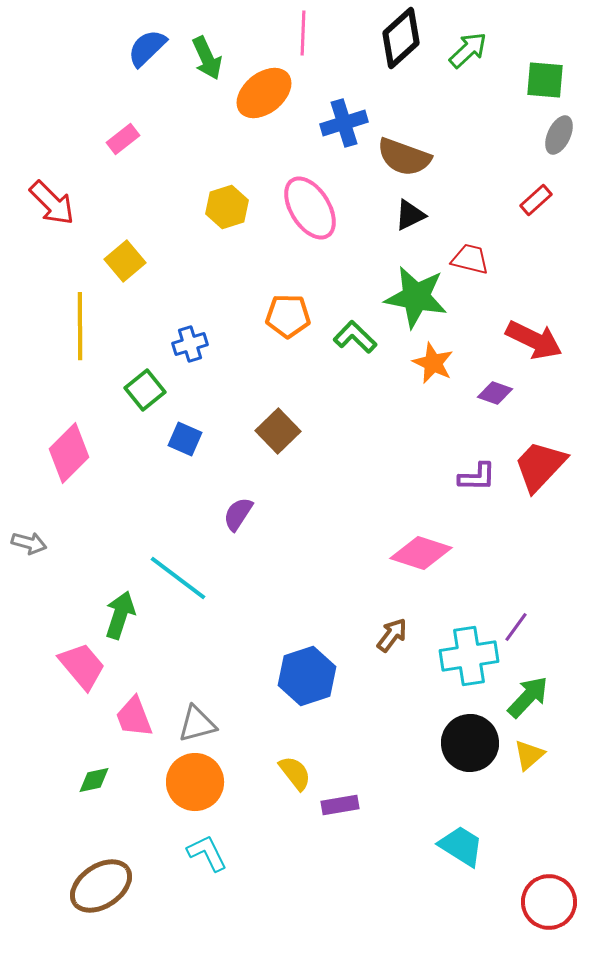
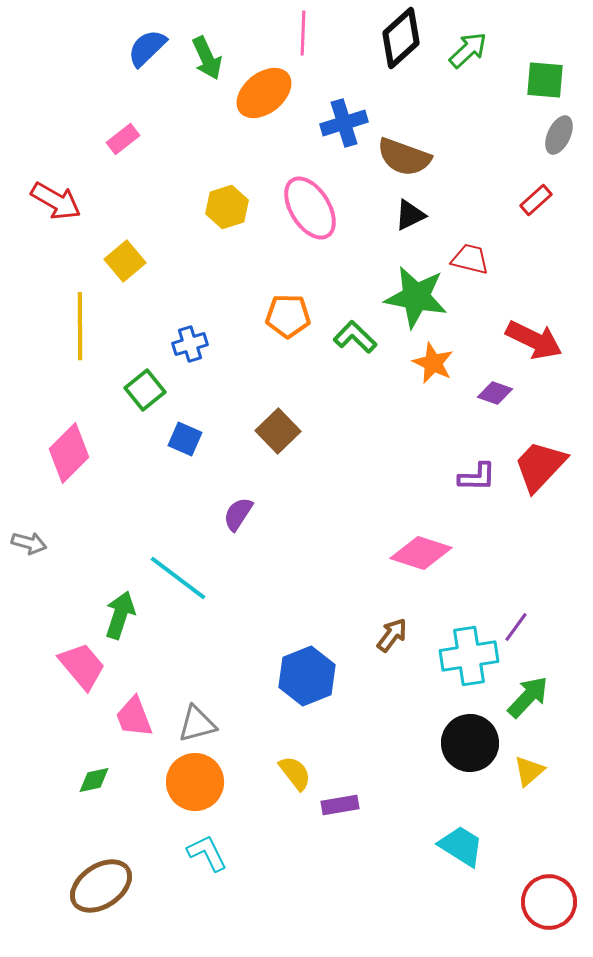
red arrow at (52, 203): moved 4 px right, 2 px up; rotated 15 degrees counterclockwise
blue hexagon at (307, 676): rotated 4 degrees counterclockwise
yellow triangle at (529, 755): moved 16 px down
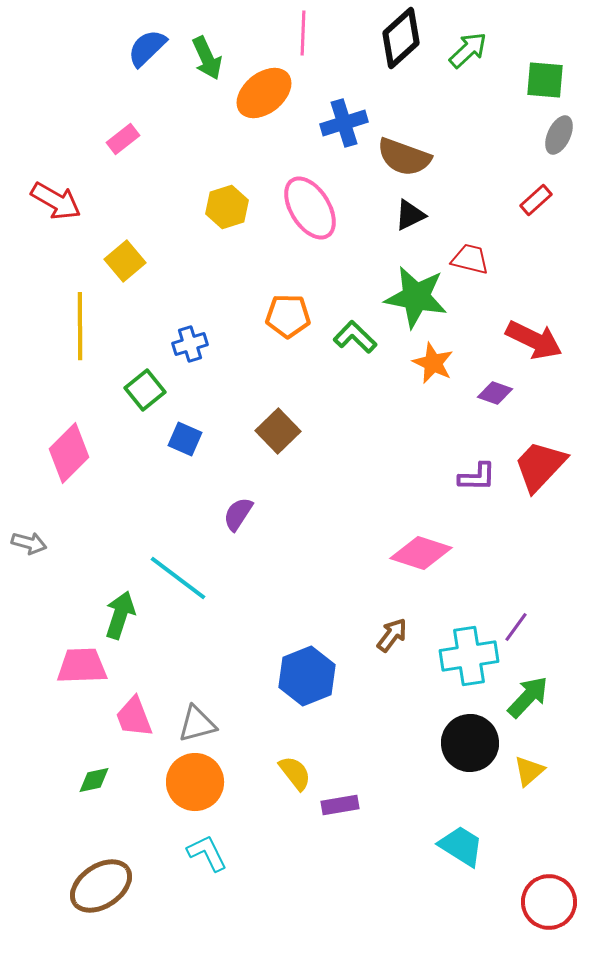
pink trapezoid at (82, 666): rotated 52 degrees counterclockwise
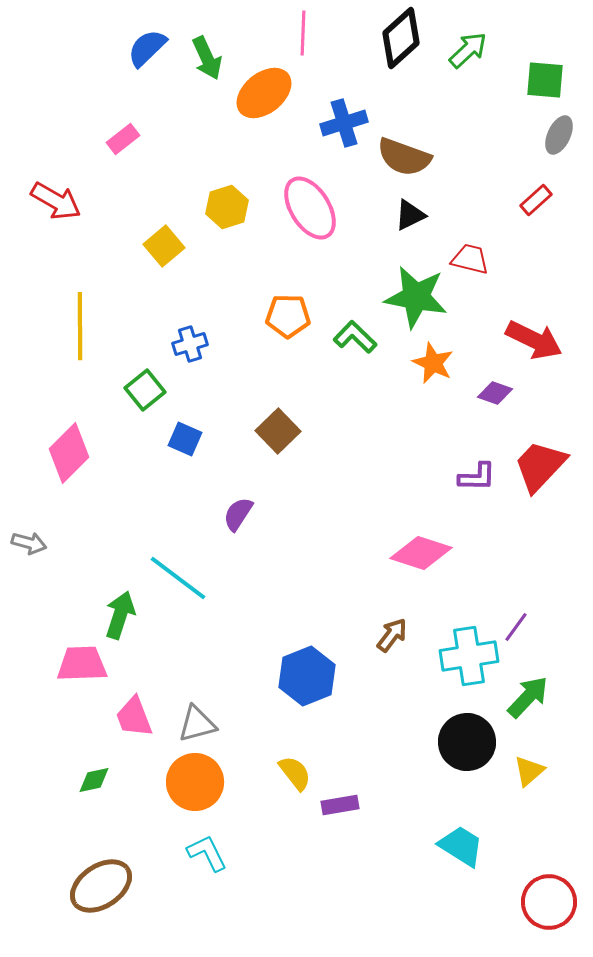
yellow square at (125, 261): moved 39 px right, 15 px up
pink trapezoid at (82, 666): moved 2 px up
black circle at (470, 743): moved 3 px left, 1 px up
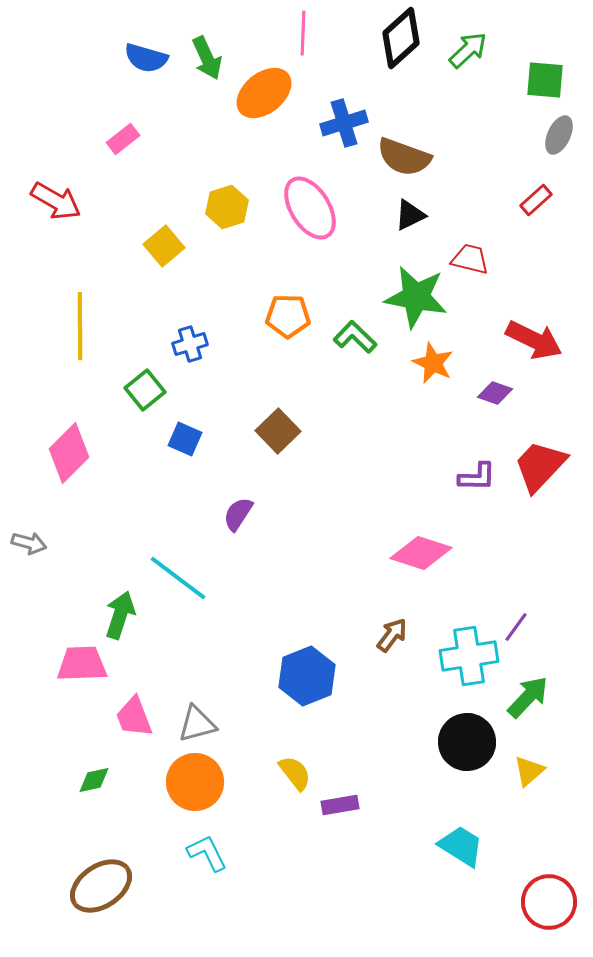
blue semicircle at (147, 48): moved 1 px left, 10 px down; rotated 120 degrees counterclockwise
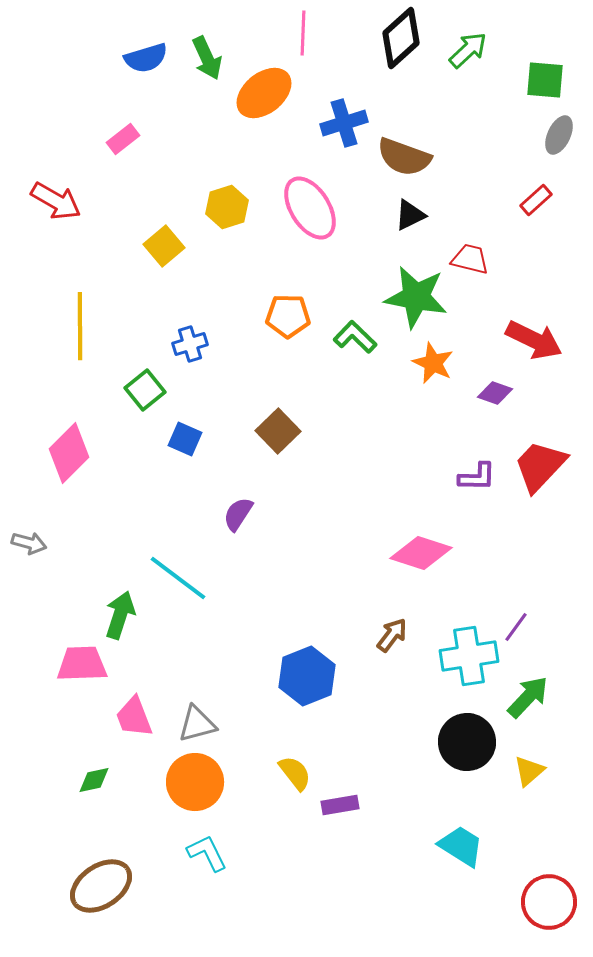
blue semicircle at (146, 58): rotated 33 degrees counterclockwise
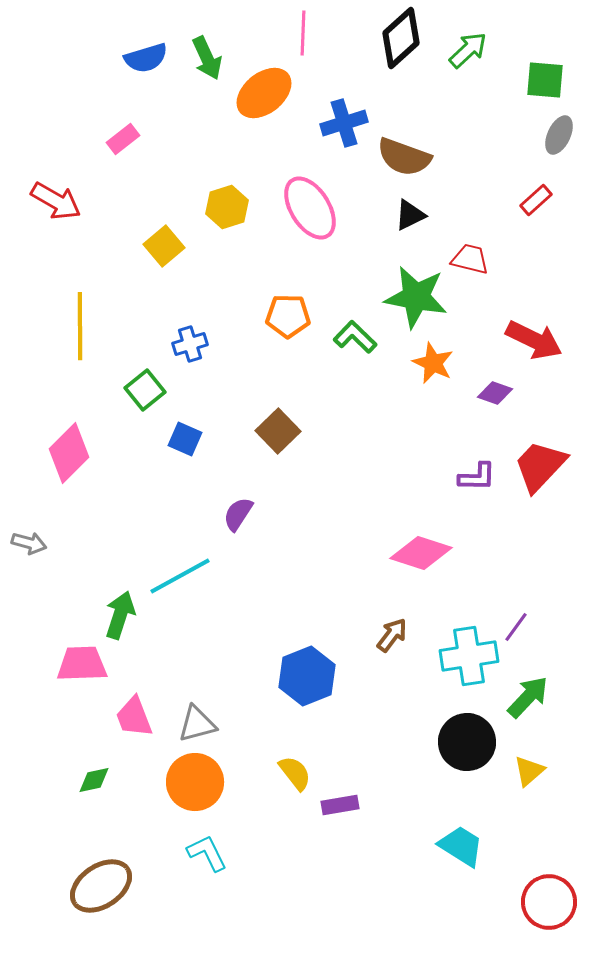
cyan line at (178, 578): moved 2 px right, 2 px up; rotated 66 degrees counterclockwise
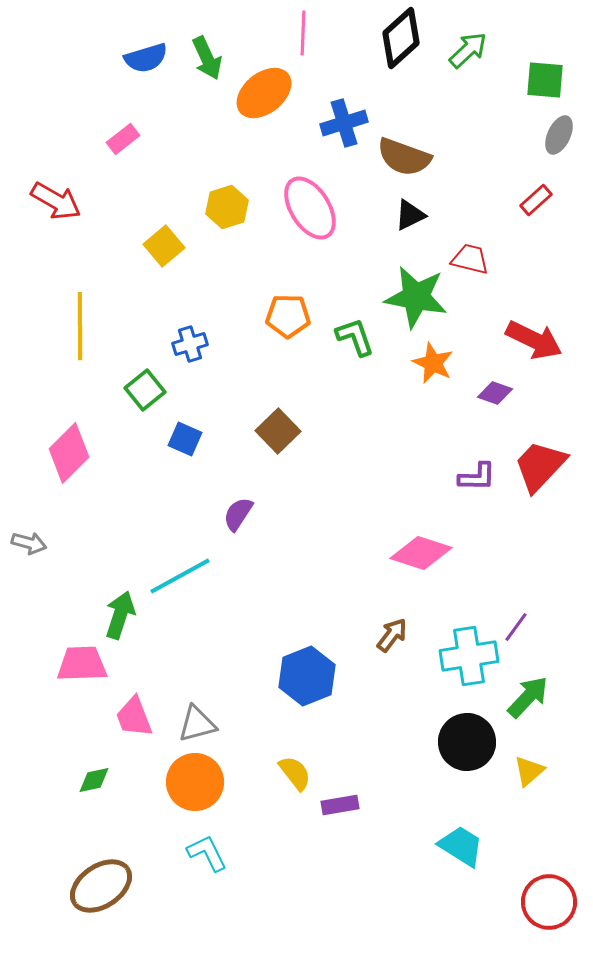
green L-shape at (355, 337): rotated 27 degrees clockwise
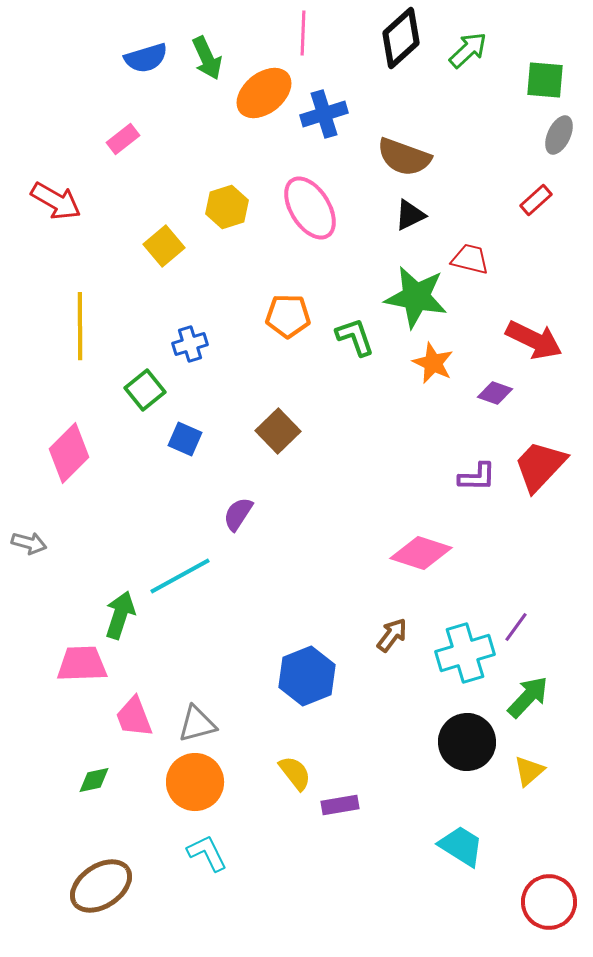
blue cross at (344, 123): moved 20 px left, 9 px up
cyan cross at (469, 656): moved 4 px left, 3 px up; rotated 8 degrees counterclockwise
